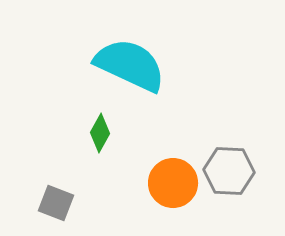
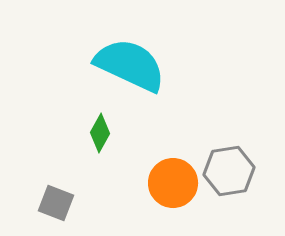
gray hexagon: rotated 12 degrees counterclockwise
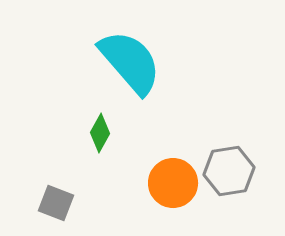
cyan semicircle: moved 3 px up; rotated 24 degrees clockwise
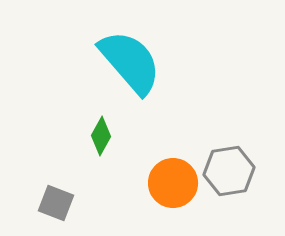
green diamond: moved 1 px right, 3 px down
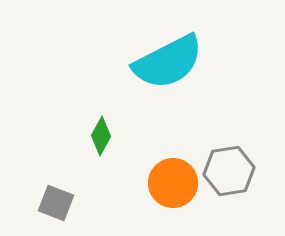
cyan semicircle: moved 38 px right; rotated 104 degrees clockwise
